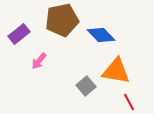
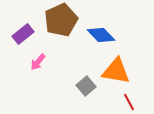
brown pentagon: moved 1 px left; rotated 12 degrees counterclockwise
purple rectangle: moved 4 px right
pink arrow: moved 1 px left, 1 px down
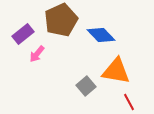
pink arrow: moved 1 px left, 8 px up
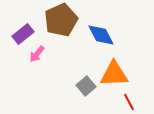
blue diamond: rotated 16 degrees clockwise
orange triangle: moved 2 px left, 3 px down; rotated 12 degrees counterclockwise
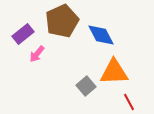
brown pentagon: moved 1 px right, 1 px down
orange triangle: moved 2 px up
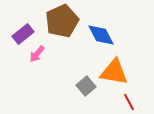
orange triangle: rotated 12 degrees clockwise
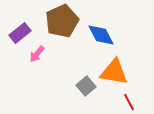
purple rectangle: moved 3 px left, 1 px up
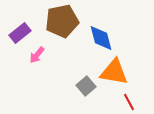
brown pentagon: rotated 12 degrees clockwise
blue diamond: moved 3 px down; rotated 12 degrees clockwise
pink arrow: moved 1 px down
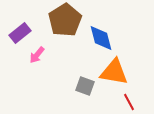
brown pentagon: moved 3 px right, 1 px up; rotated 20 degrees counterclockwise
gray square: moved 1 px left; rotated 30 degrees counterclockwise
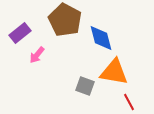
brown pentagon: rotated 12 degrees counterclockwise
